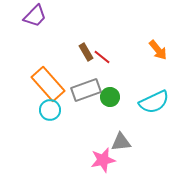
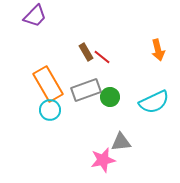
orange arrow: rotated 25 degrees clockwise
orange rectangle: rotated 12 degrees clockwise
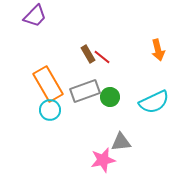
brown rectangle: moved 2 px right, 2 px down
gray rectangle: moved 1 px left, 1 px down
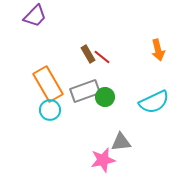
green circle: moved 5 px left
